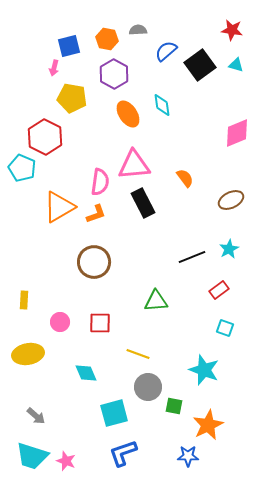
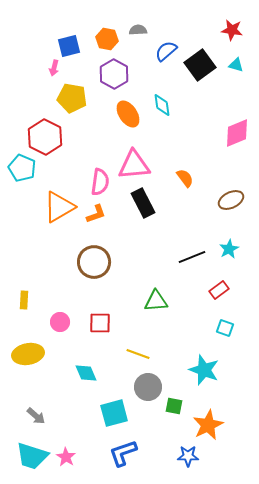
pink star at (66, 461): moved 4 px up; rotated 12 degrees clockwise
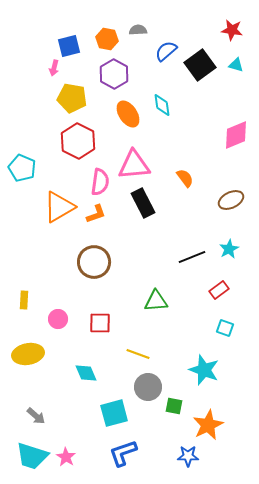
pink diamond at (237, 133): moved 1 px left, 2 px down
red hexagon at (45, 137): moved 33 px right, 4 px down
pink circle at (60, 322): moved 2 px left, 3 px up
